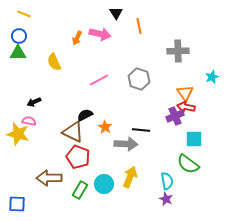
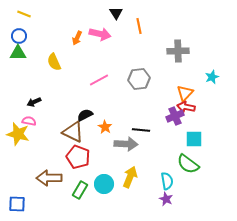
gray hexagon: rotated 25 degrees counterclockwise
orange triangle: rotated 18 degrees clockwise
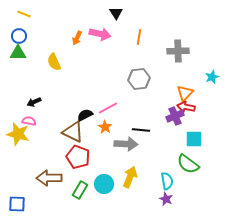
orange line: moved 11 px down; rotated 21 degrees clockwise
pink line: moved 9 px right, 28 px down
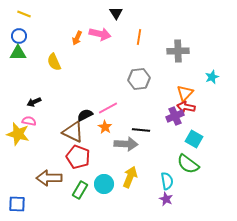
cyan square: rotated 30 degrees clockwise
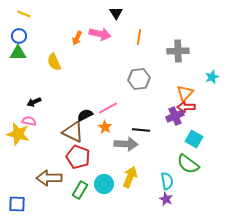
red arrow: rotated 12 degrees counterclockwise
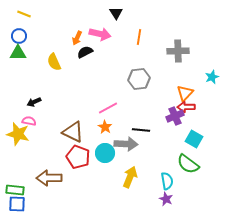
black semicircle: moved 63 px up
cyan circle: moved 1 px right, 31 px up
green rectangle: moved 65 px left; rotated 66 degrees clockwise
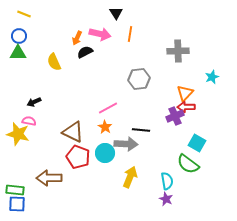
orange line: moved 9 px left, 3 px up
cyan square: moved 3 px right, 4 px down
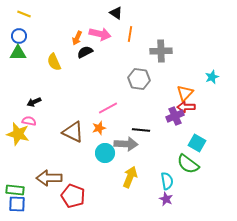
black triangle: rotated 24 degrees counterclockwise
gray cross: moved 17 px left
gray hexagon: rotated 15 degrees clockwise
orange star: moved 6 px left, 1 px down; rotated 24 degrees clockwise
red pentagon: moved 5 px left, 39 px down
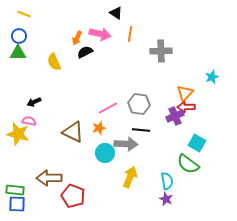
gray hexagon: moved 25 px down
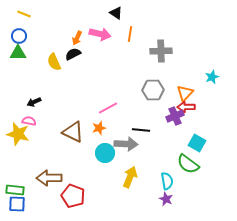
black semicircle: moved 12 px left, 2 px down
gray hexagon: moved 14 px right, 14 px up; rotated 10 degrees counterclockwise
